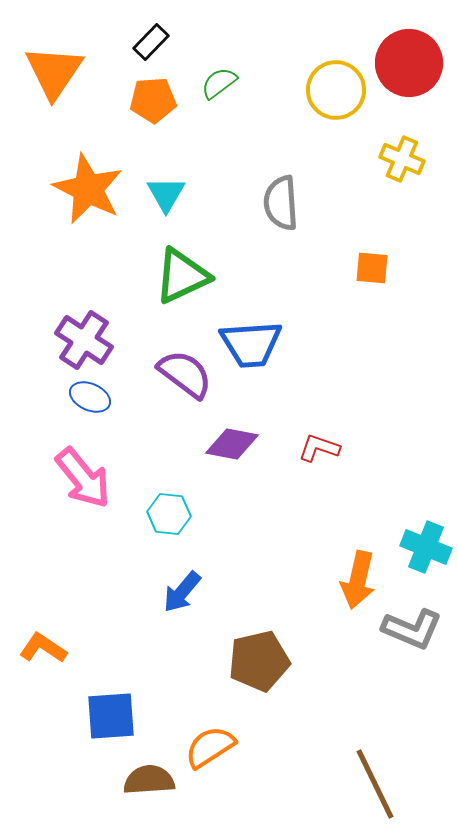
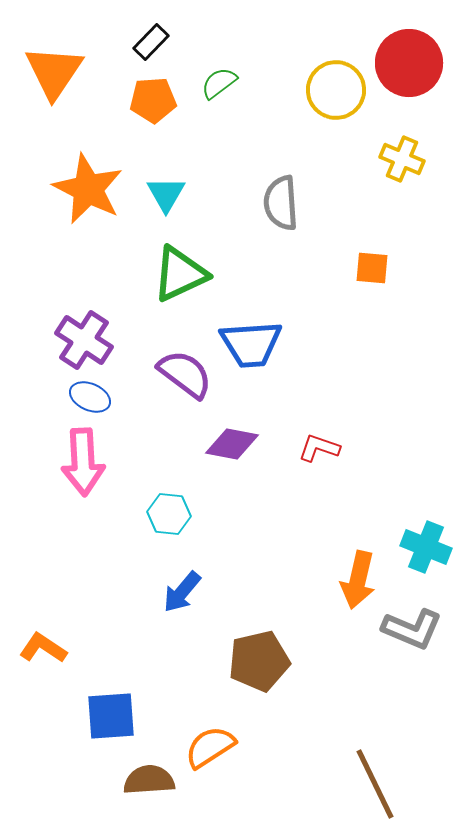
green triangle: moved 2 px left, 2 px up
pink arrow: moved 16 px up; rotated 36 degrees clockwise
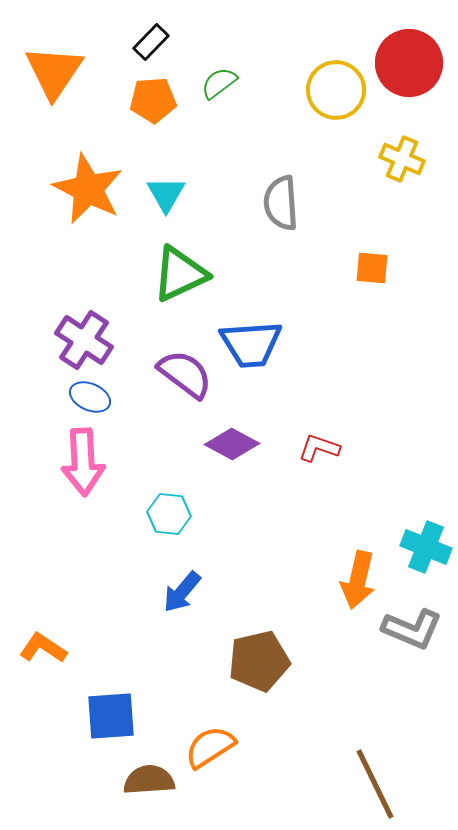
purple diamond: rotated 18 degrees clockwise
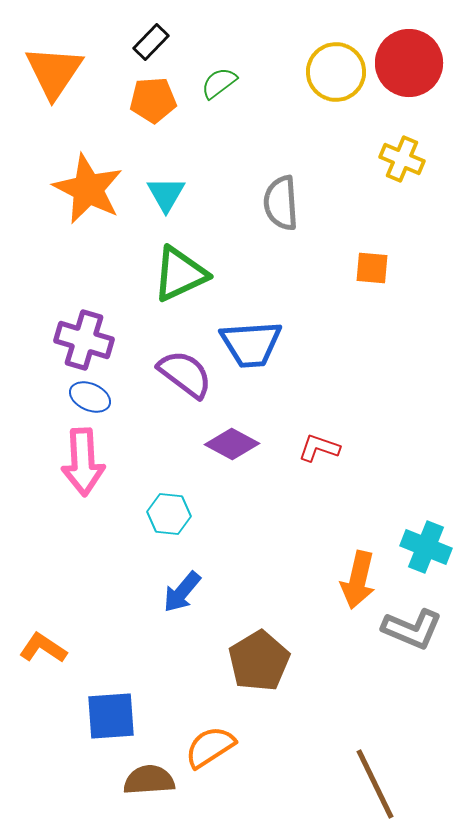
yellow circle: moved 18 px up
purple cross: rotated 16 degrees counterclockwise
brown pentagon: rotated 18 degrees counterclockwise
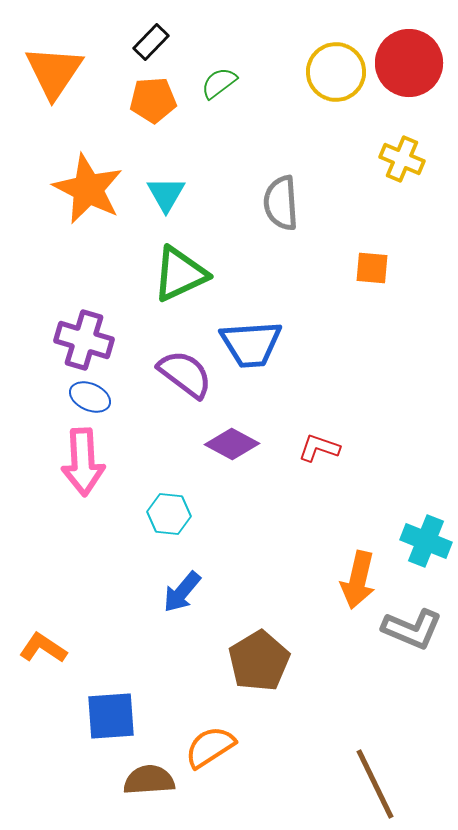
cyan cross: moved 6 px up
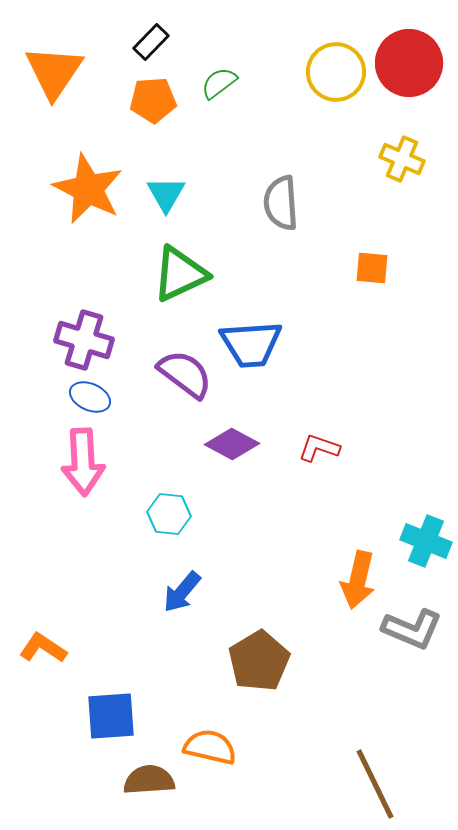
orange semicircle: rotated 46 degrees clockwise
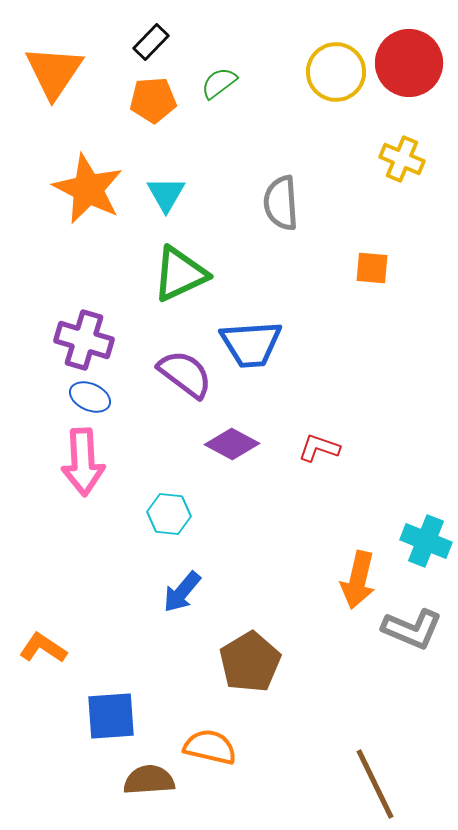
brown pentagon: moved 9 px left, 1 px down
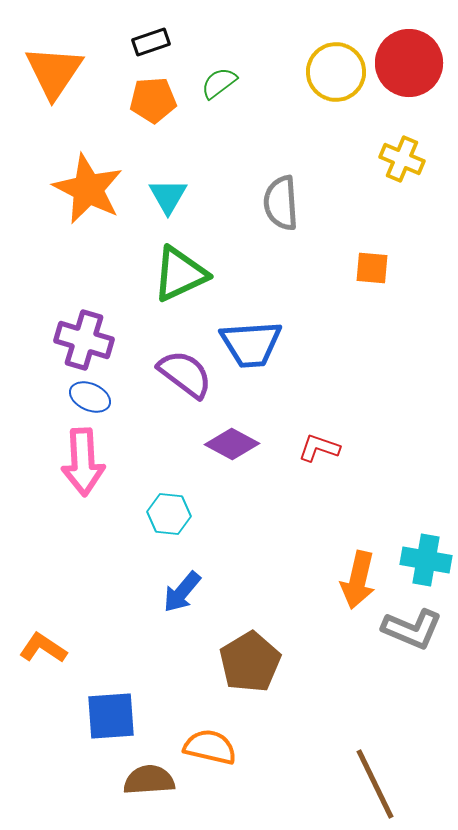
black rectangle: rotated 27 degrees clockwise
cyan triangle: moved 2 px right, 2 px down
cyan cross: moved 19 px down; rotated 12 degrees counterclockwise
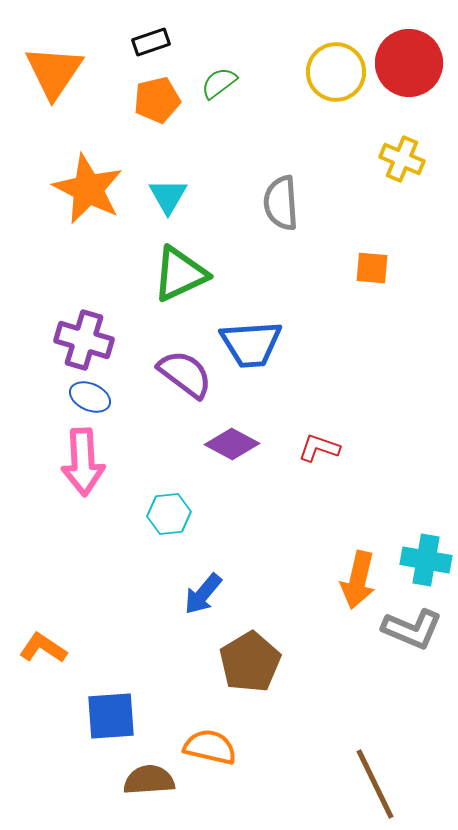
orange pentagon: moved 4 px right; rotated 9 degrees counterclockwise
cyan hexagon: rotated 12 degrees counterclockwise
blue arrow: moved 21 px right, 2 px down
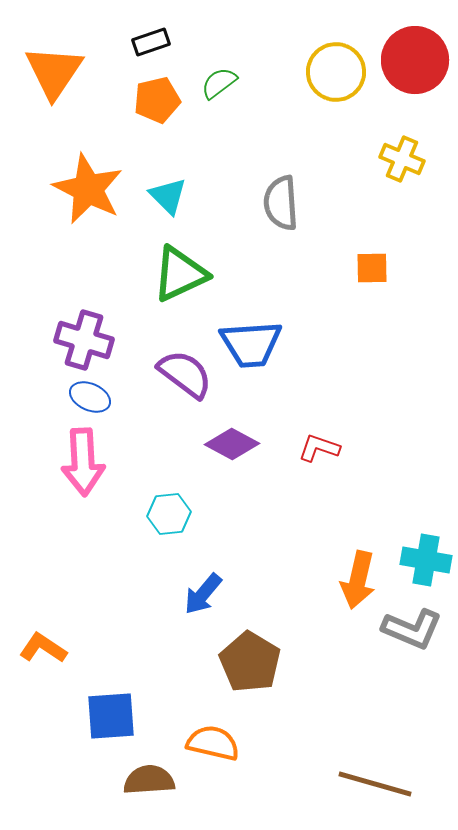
red circle: moved 6 px right, 3 px up
cyan triangle: rotated 15 degrees counterclockwise
orange square: rotated 6 degrees counterclockwise
brown pentagon: rotated 10 degrees counterclockwise
orange semicircle: moved 3 px right, 4 px up
brown line: rotated 48 degrees counterclockwise
